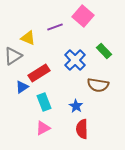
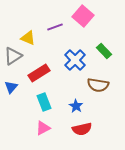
blue triangle: moved 11 px left; rotated 16 degrees counterclockwise
red semicircle: rotated 102 degrees counterclockwise
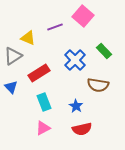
blue triangle: rotated 24 degrees counterclockwise
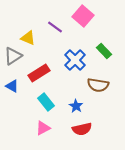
purple line: rotated 56 degrees clockwise
blue triangle: moved 1 px right, 1 px up; rotated 16 degrees counterclockwise
cyan rectangle: moved 2 px right; rotated 18 degrees counterclockwise
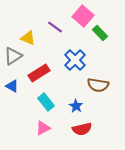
green rectangle: moved 4 px left, 18 px up
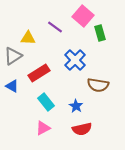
green rectangle: rotated 28 degrees clockwise
yellow triangle: rotated 21 degrees counterclockwise
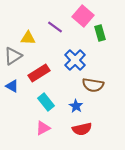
brown semicircle: moved 5 px left
